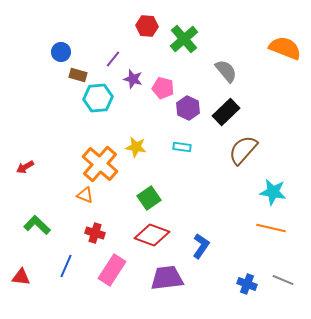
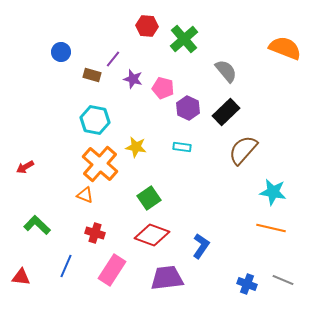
brown rectangle: moved 14 px right
cyan hexagon: moved 3 px left, 22 px down; rotated 16 degrees clockwise
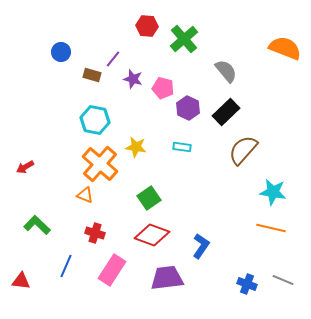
red triangle: moved 4 px down
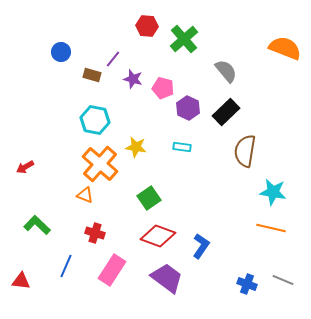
brown semicircle: moved 2 px right, 1 px down; rotated 32 degrees counterclockwise
red diamond: moved 6 px right, 1 px down
purple trapezoid: rotated 44 degrees clockwise
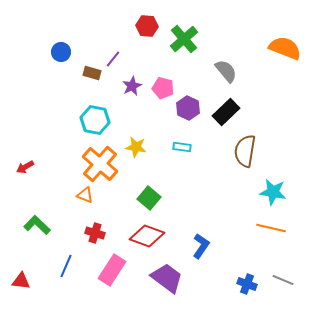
brown rectangle: moved 2 px up
purple star: moved 1 px left, 7 px down; rotated 30 degrees clockwise
green square: rotated 15 degrees counterclockwise
red diamond: moved 11 px left
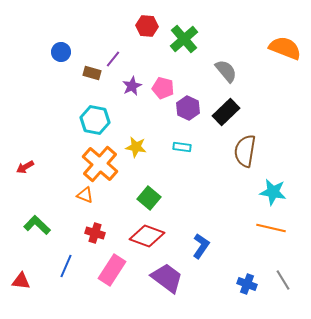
gray line: rotated 35 degrees clockwise
